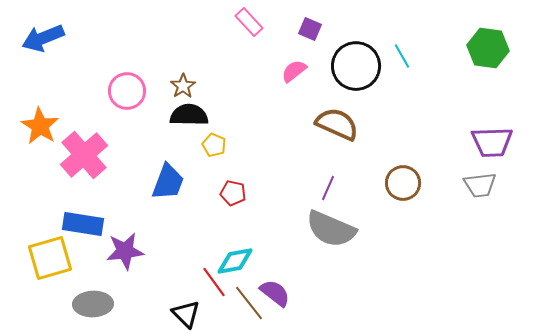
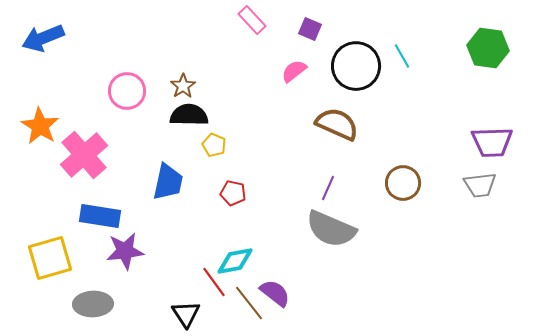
pink rectangle: moved 3 px right, 2 px up
blue trapezoid: rotated 9 degrees counterclockwise
blue rectangle: moved 17 px right, 8 px up
black triangle: rotated 12 degrees clockwise
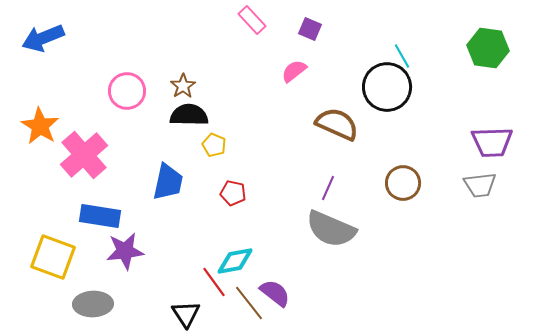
black circle: moved 31 px right, 21 px down
yellow square: moved 3 px right, 1 px up; rotated 36 degrees clockwise
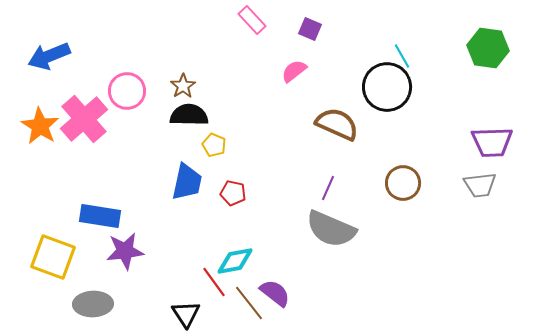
blue arrow: moved 6 px right, 18 px down
pink cross: moved 36 px up
blue trapezoid: moved 19 px right
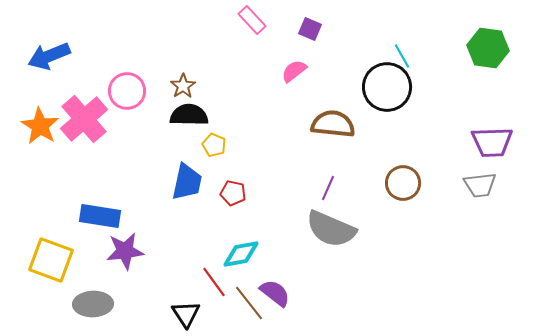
brown semicircle: moved 4 px left; rotated 18 degrees counterclockwise
yellow square: moved 2 px left, 3 px down
cyan diamond: moved 6 px right, 7 px up
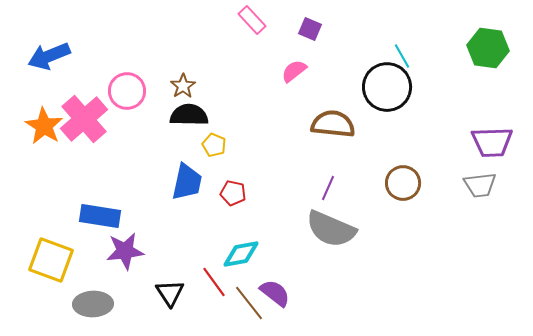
orange star: moved 4 px right
black triangle: moved 16 px left, 21 px up
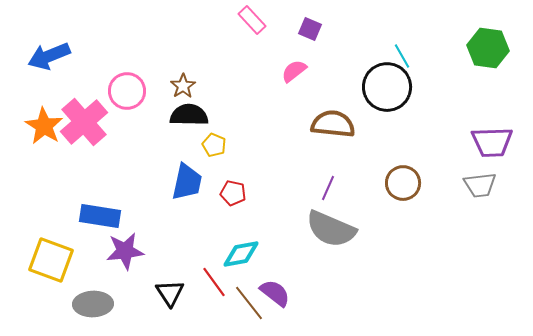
pink cross: moved 3 px down
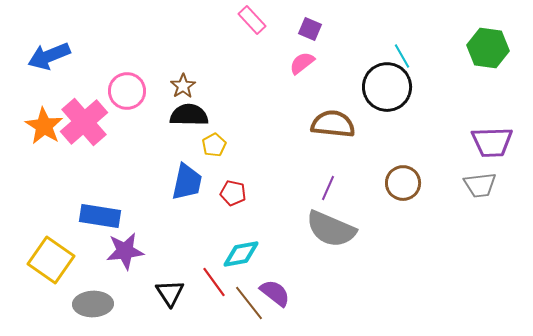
pink semicircle: moved 8 px right, 8 px up
yellow pentagon: rotated 20 degrees clockwise
yellow square: rotated 15 degrees clockwise
